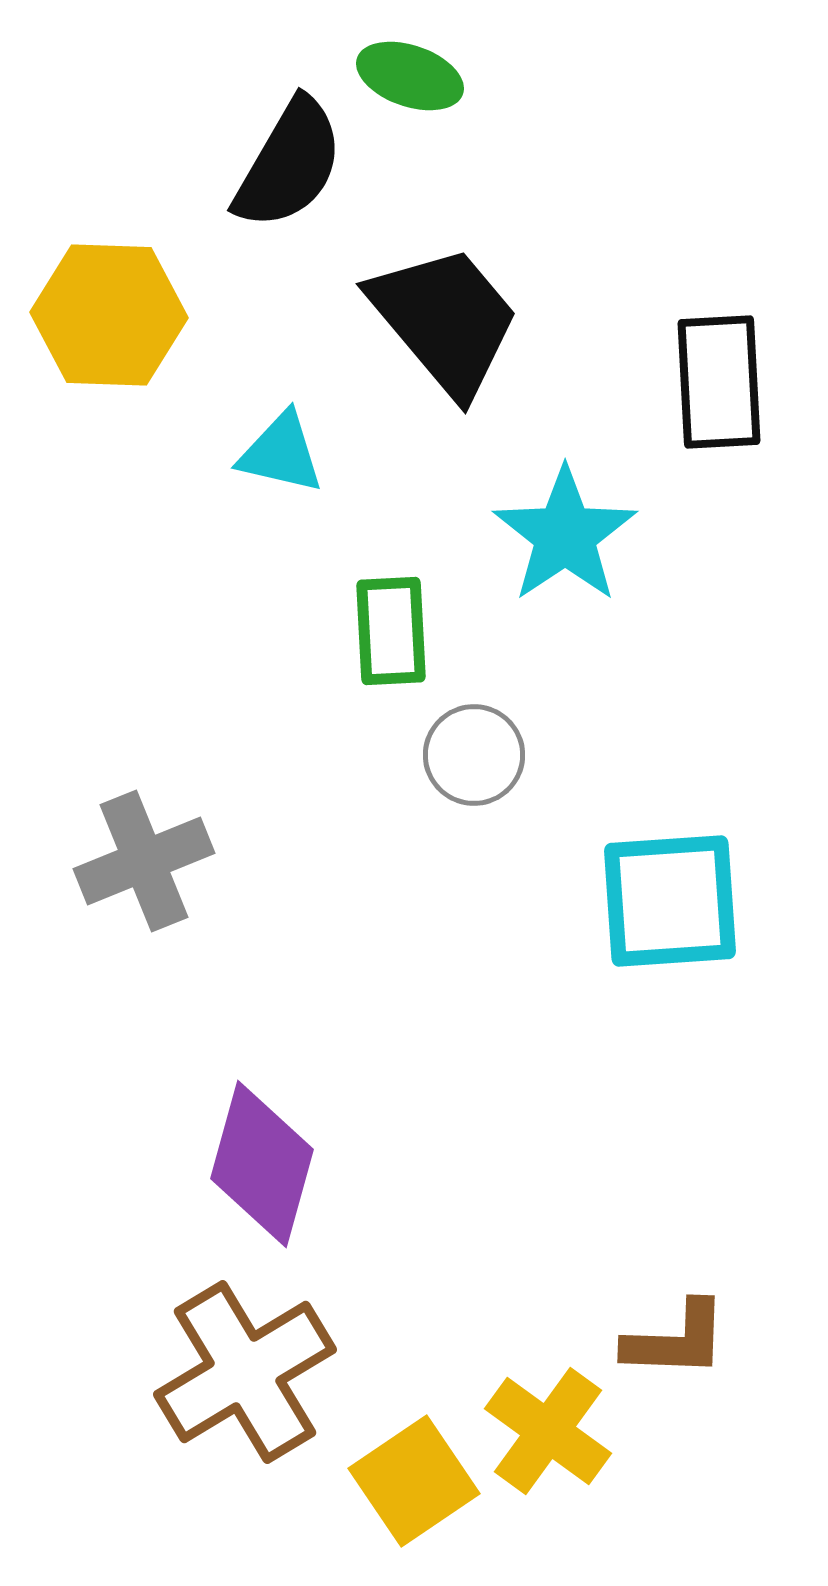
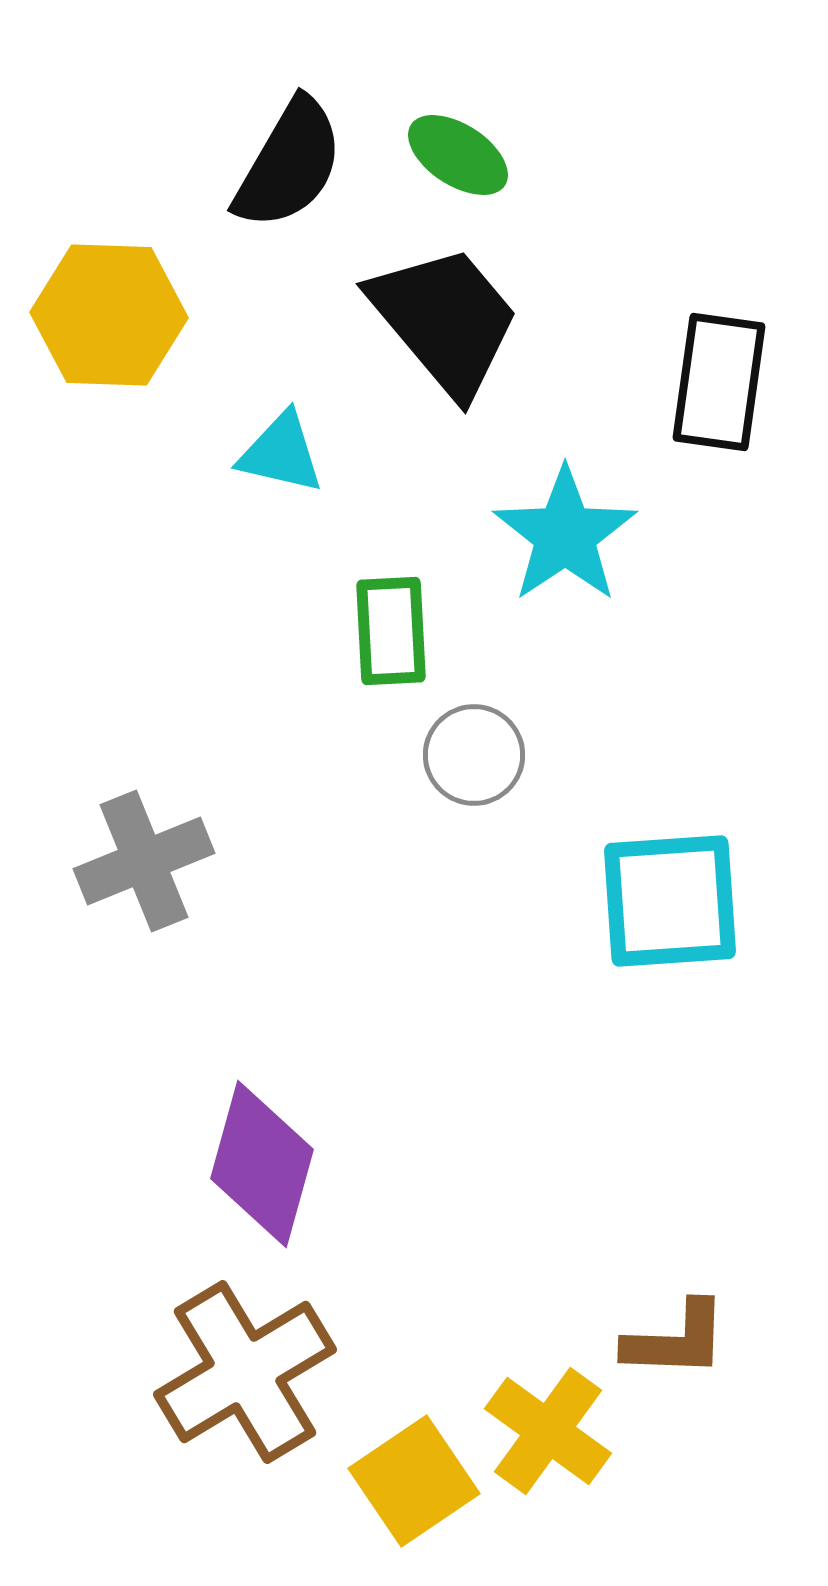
green ellipse: moved 48 px right, 79 px down; rotated 14 degrees clockwise
black rectangle: rotated 11 degrees clockwise
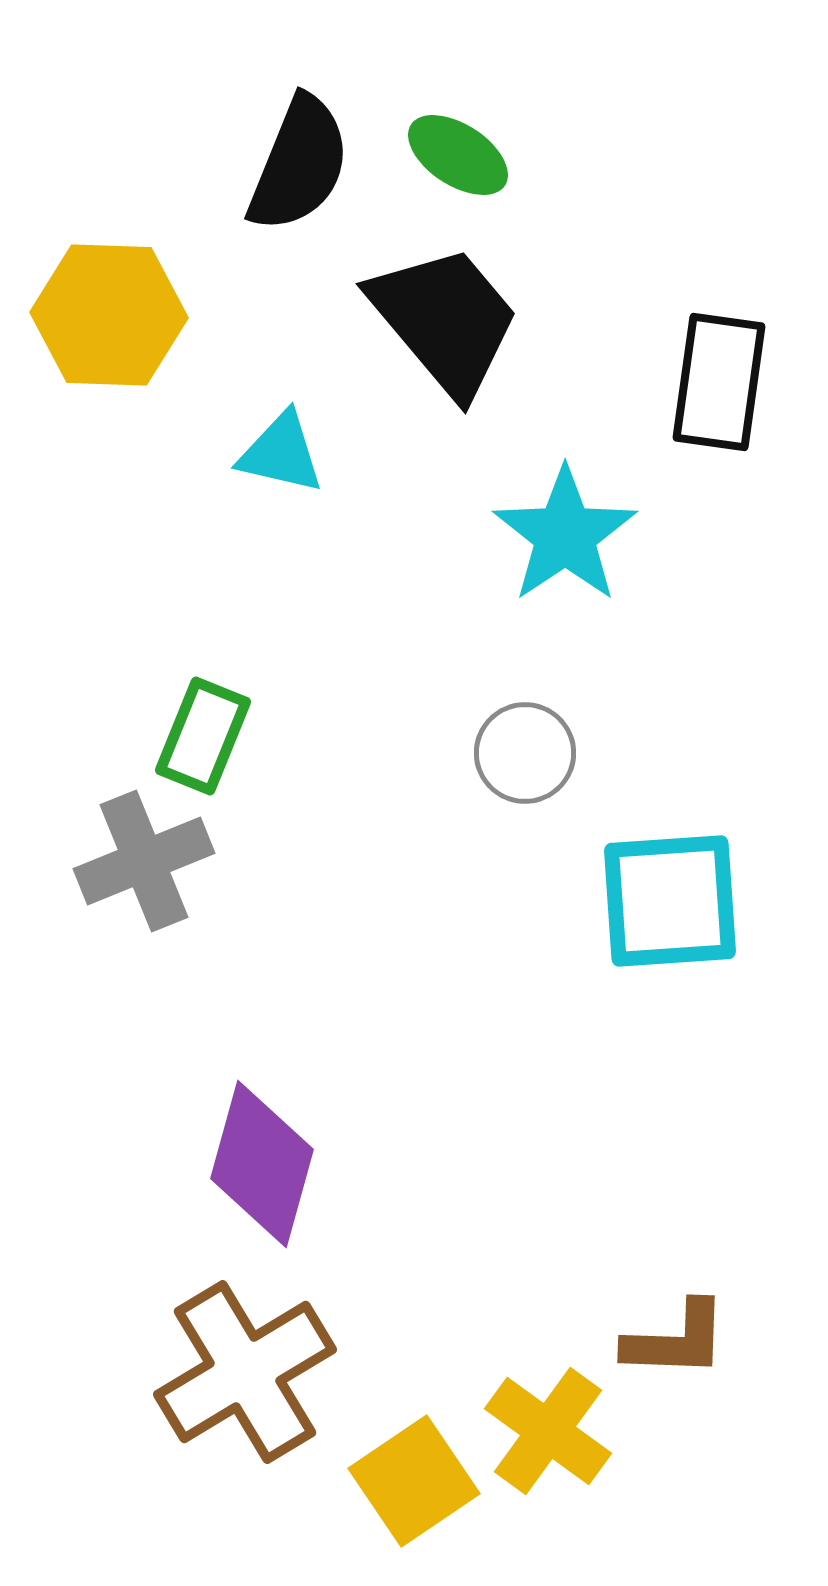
black semicircle: moved 10 px right; rotated 8 degrees counterclockwise
green rectangle: moved 188 px left, 105 px down; rotated 25 degrees clockwise
gray circle: moved 51 px right, 2 px up
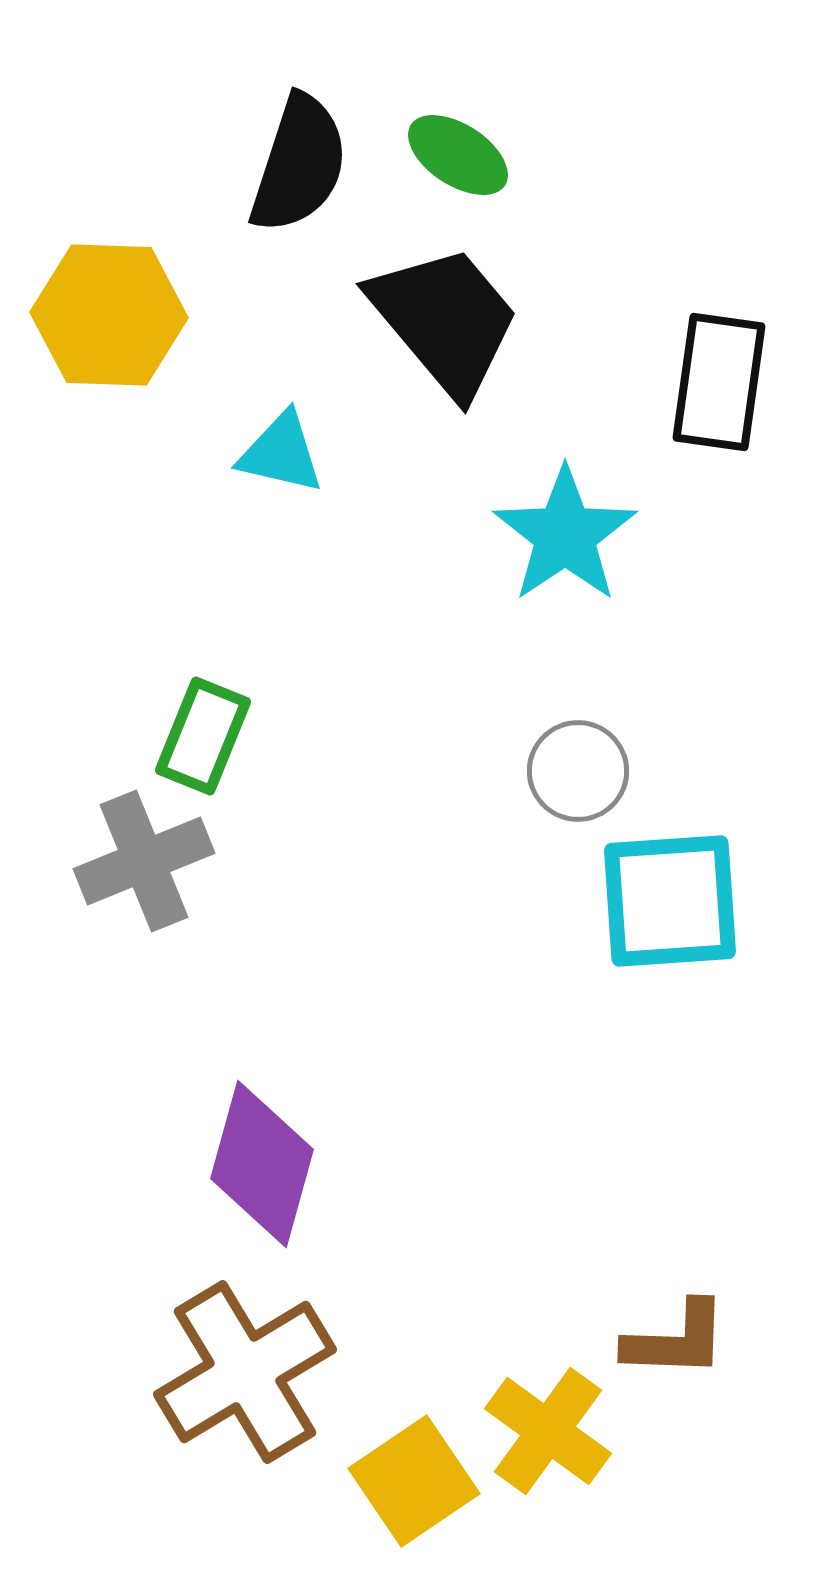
black semicircle: rotated 4 degrees counterclockwise
gray circle: moved 53 px right, 18 px down
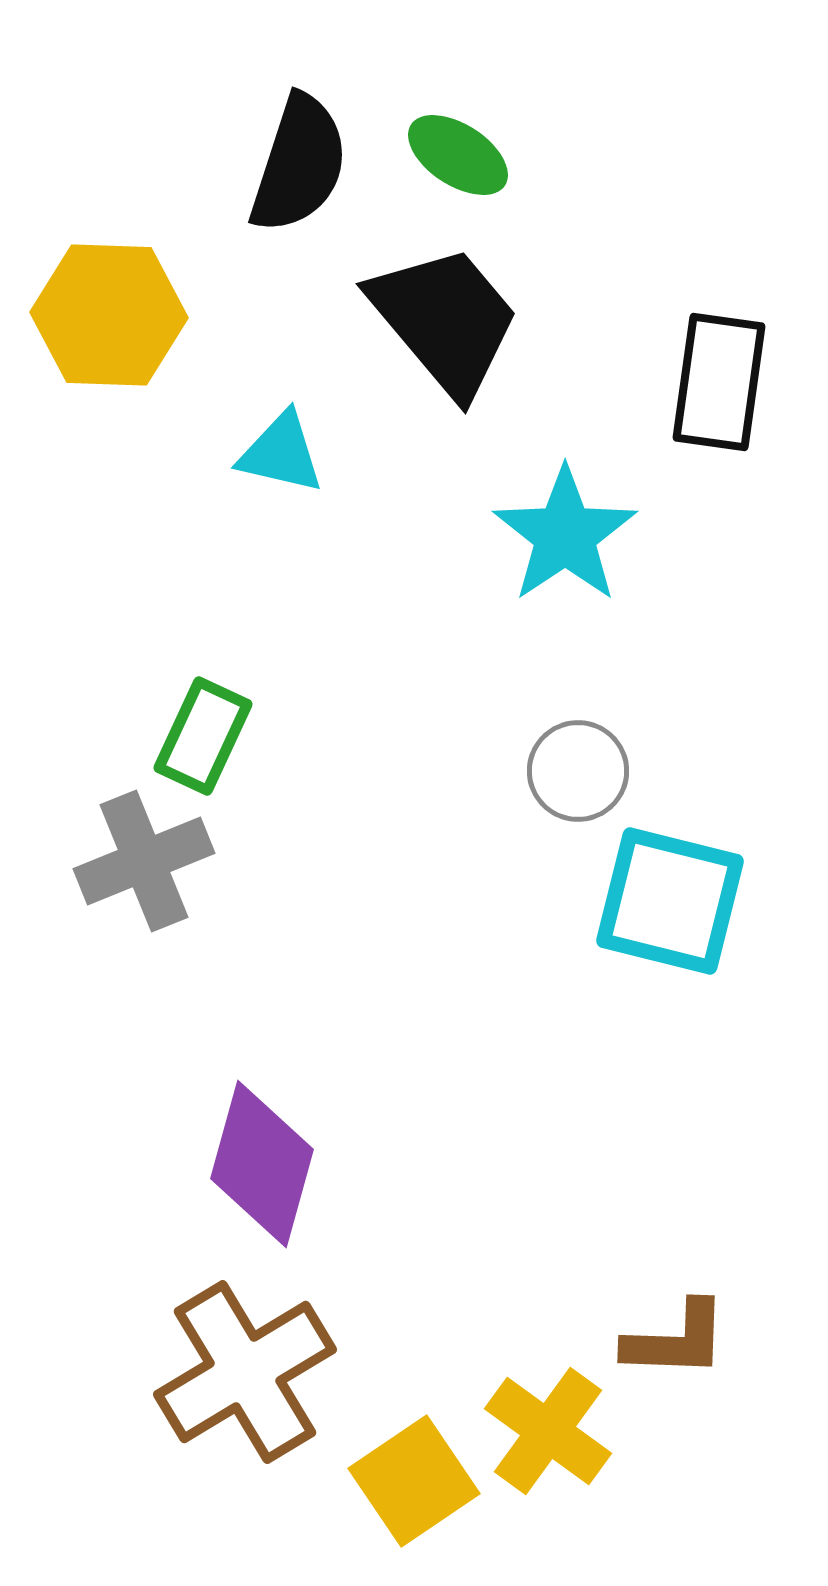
green rectangle: rotated 3 degrees clockwise
cyan square: rotated 18 degrees clockwise
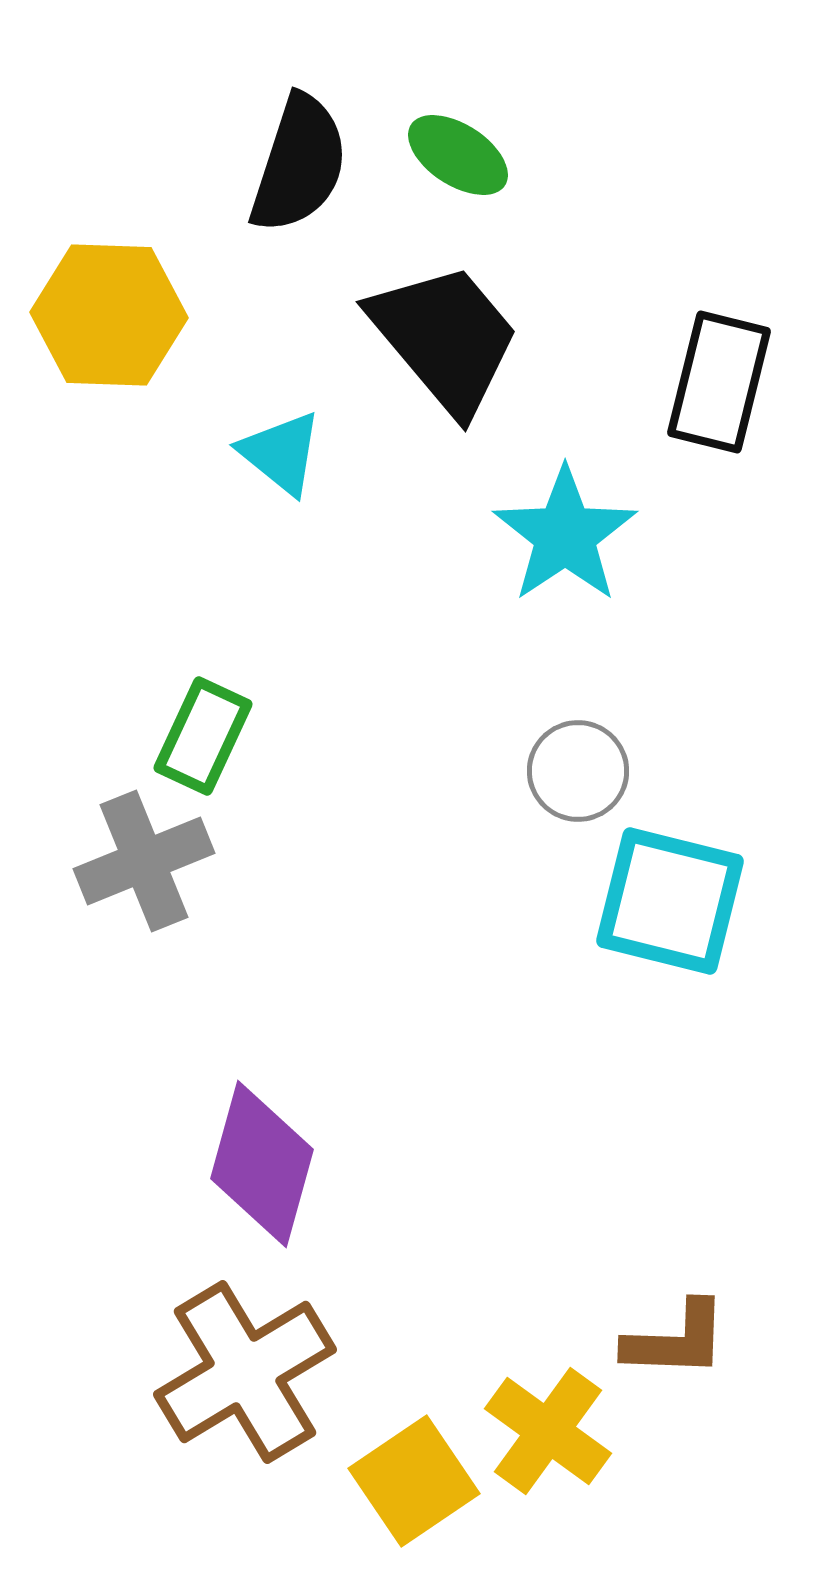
black trapezoid: moved 18 px down
black rectangle: rotated 6 degrees clockwise
cyan triangle: rotated 26 degrees clockwise
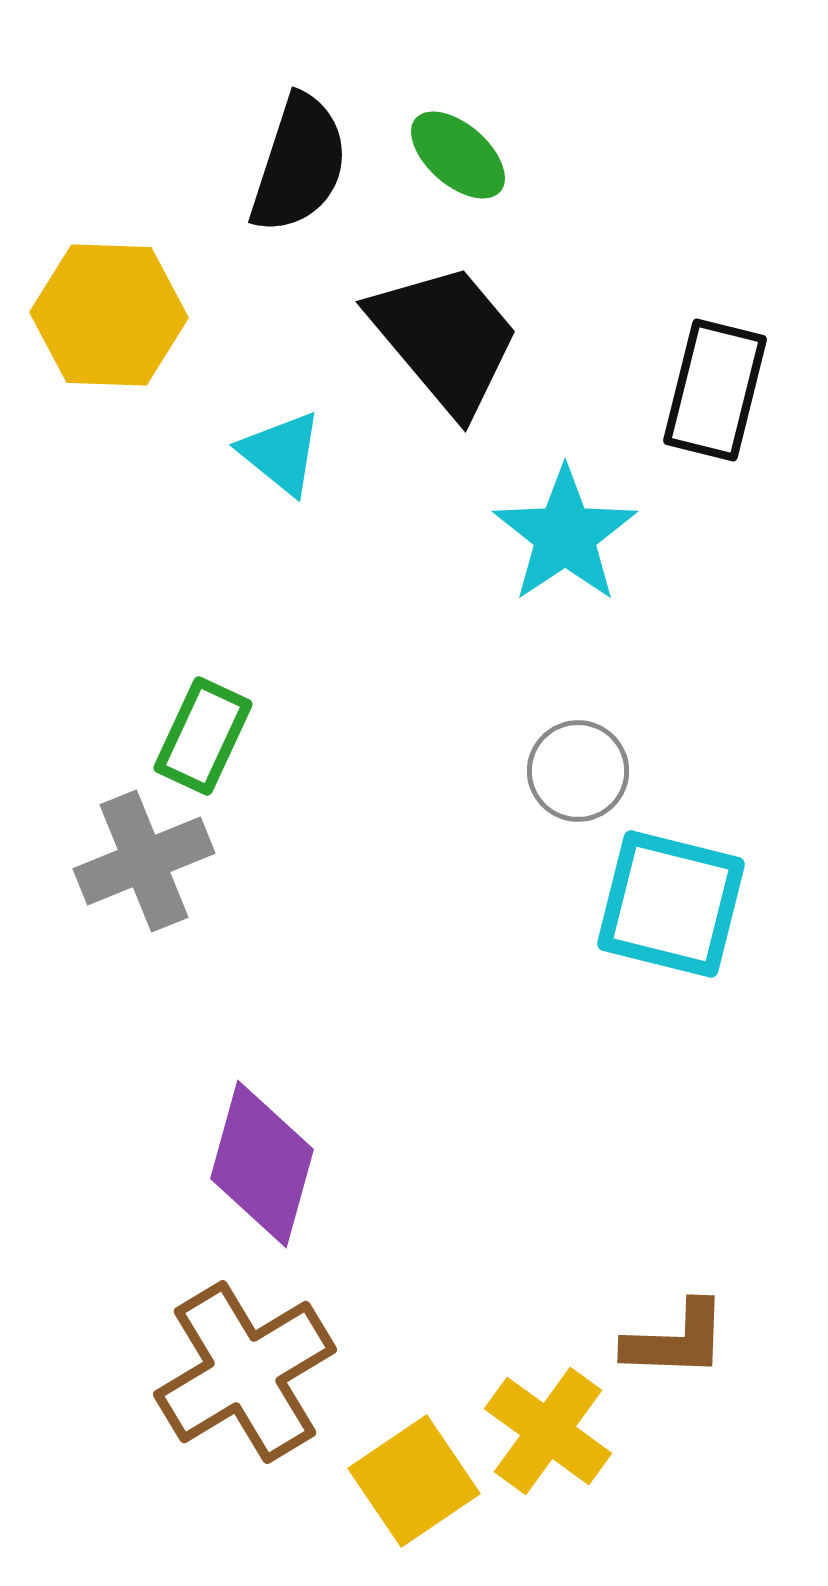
green ellipse: rotated 8 degrees clockwise
black rectangle: moved 4 px left, 8 px down
cyan square: moved 1 px right, 3 px down
